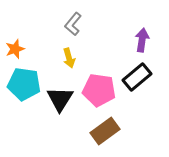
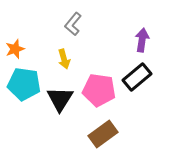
yellow arrow: moved 5 px left, 1 px down
brown rectangle: moved 2 px left, 3 px down
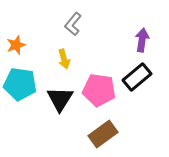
orange star: moved 1 px right, 4 px up
cyan pentagon: moved 4 px left
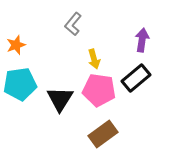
yellow arrow: moved 30 px right
black rectangle: moved 1 px left, 1 px down
cyan pentagon: rotated 16 degrees counterclockwise
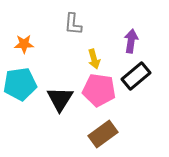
gray L-shape: rotated 35 degrees counterclockwise
purple arrow: moved 11 px left, 1 px down
orange star: moved 8 px right, 1 px up; rotated 18 degrees clockwise
black rectangle: moved 2 px up
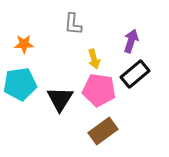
purple arrow: rotated 10 degrees clockwise
black rectangle: moved 1 px left, 2 px up
brown rectangle: moved 3 px up
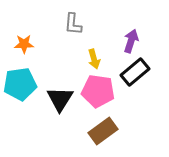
black rectangle: moved 2 px up
pink pentagon: moved 1 px left, 1 px down
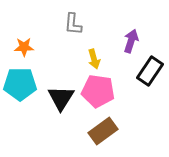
orange star: moved 3 px down
black rectangle: moved 15 px right, 1 px up; rotated 16 degrees counterclockwise
cyan pentagon: rotated 8 degrees clockwise
black triangle: moved 1 px right, 1 px up
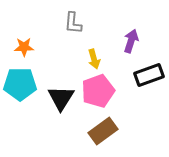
gray L-shape: moved 1 px up
black rectangle: moved 1 px left, 4 px down; rotated 36 degrees clockwise
pink pentagon: rotated 28 degrees counterclockwise
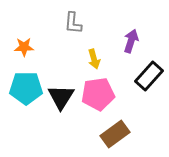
black rectangle: moved 1 px down; rotated 28 degrees counterclockwise
cyan pentagon: moved 6 px right, 4 px down
pink pentagon: moved 3 px down; rotated 12 degrees clockwise
black triangle: moved 1 px up
brown rectangle: moved 12 px right, 3 px down
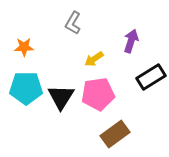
gray L-shape: rotated 25 degrees clockwise
yellow arrow: rotated 72 degrees clockwise
black rectangle: moved 2 px right, 1 px down; rotated 16 degrees clockwise
